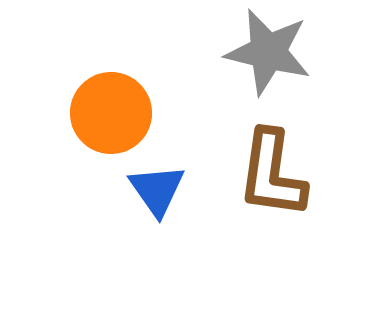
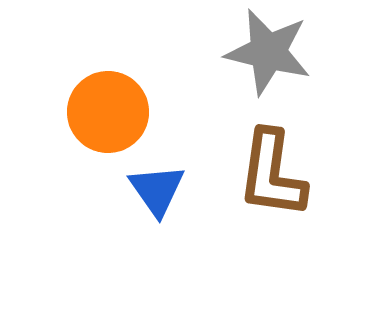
orange circle: moved 3 px left, 1 px up
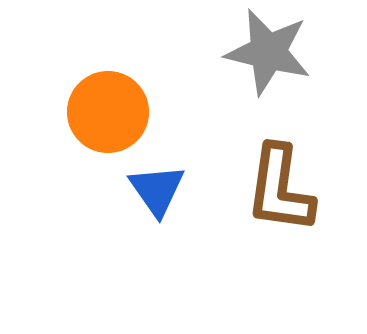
brown L-shape: moved 8 px right, 15 px down
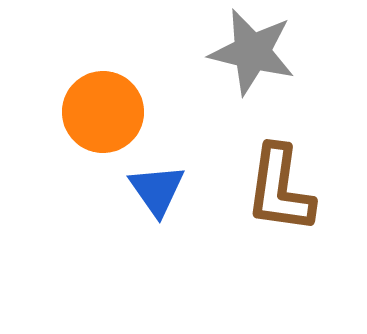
gray star: moved 16 px left
orange circle: moved 5 px left
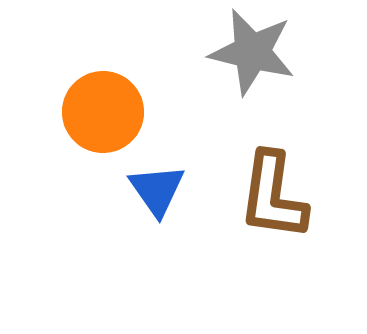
brown L-shape: moved 7 px left, 7 px down
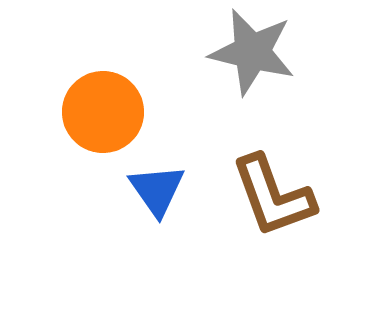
brown L-shape: rotated 28 degrees counterclockwise
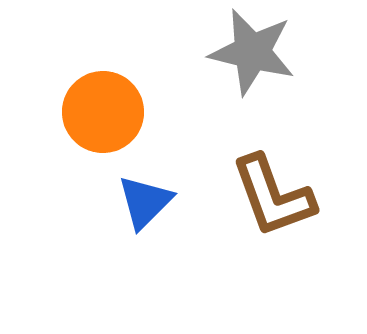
blue triangle: moved 12 px left, 12 px down; rotated 20 degrees clockwise
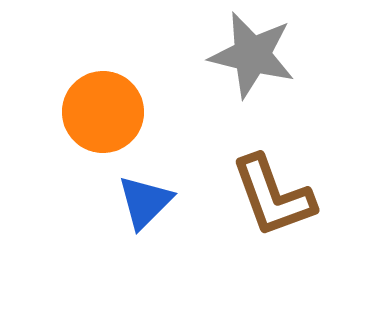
gray star: moved 3 px down
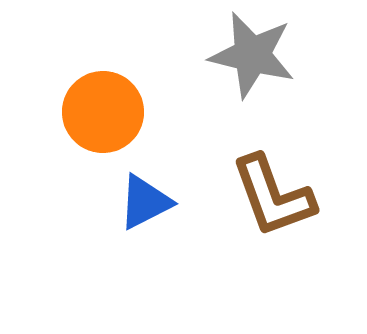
blue triangle: rotated 18 degrees clockwise
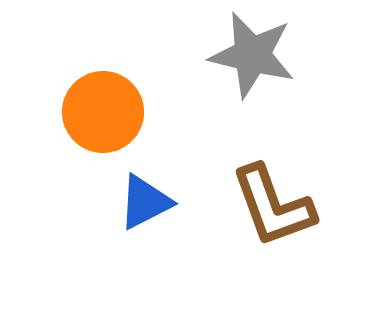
brown L-shape: moved 10 px down
